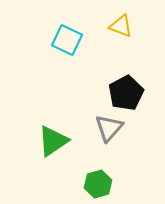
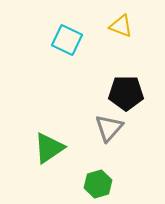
black pentagon: rotated 28 degrees clockwise
green triangle: moved 4 px left, 7 px down
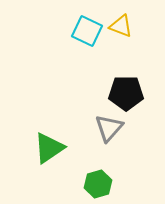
cyan square: moved 20 px right, 9 px up
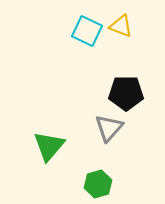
green triangle: moved 2 px up; rotated 16 degrees counterclockwise
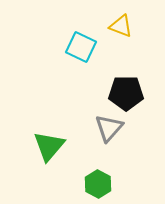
cyan square: moved 6 px left, 16 px down
green hexagon: rotated 16 degrees counterclockwise
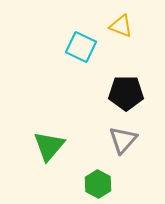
gray triangle: moved 14 px right, 12 px down
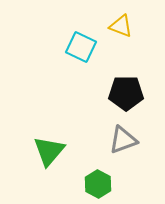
gray triangle: rotated 28 degrees clockwise
green triangle: moved 5 px down
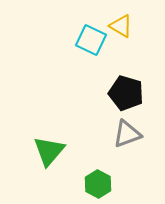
yellow triangle: rotated 10 degrees clockwise
cyan square: moved 10 px right, 7 px up
black pentagon: rotated 16 degrees clockwise
gray triangle: moved 4 px right, 6 px up
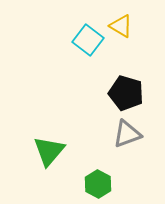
cyan square: moved 3 px left; rotated 12 degrees clockwise
